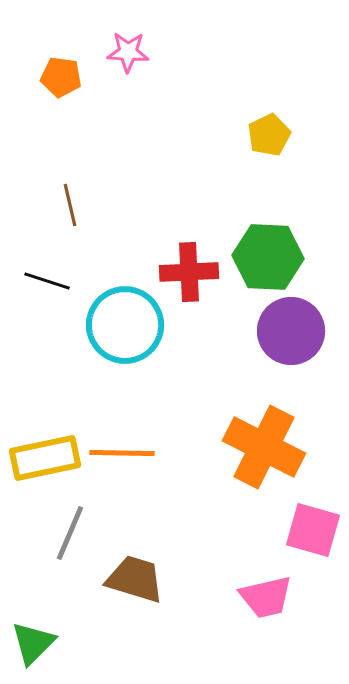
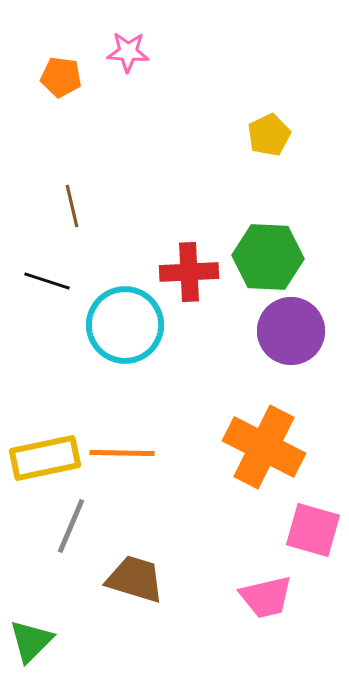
brown line: moved 2 px right, 1 px down
gray line: moved 1 px right, 7 px up
green triangle: moved 2 px left, 2 px up
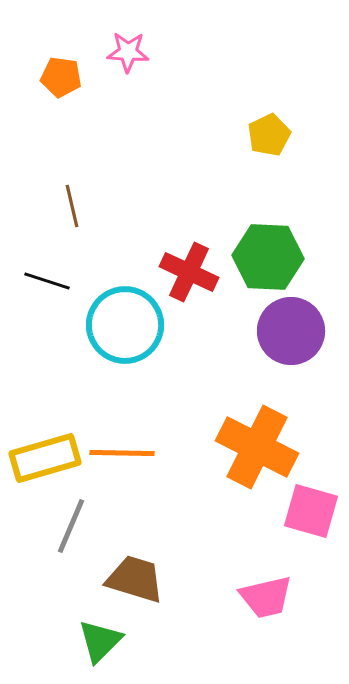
red cross: rotated 28 degrees clockwise
orange cross: moved 7 px left
yellow rectangle: rotated 4 degrees counterclockwise
pink square: moved 2 px left, 19 px up
green triangle: moved 69 px right
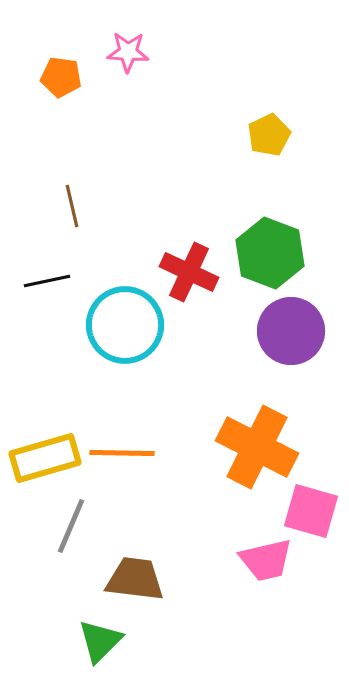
green hexagon: moved 2 px right, 4 px up; rotated 18 degrees clockwise
black line: rotated 30 degrees counterclockwise
brown trapezoid: rotated 10 degrees counterclockwise
pink trapezoid: moved 37 px up
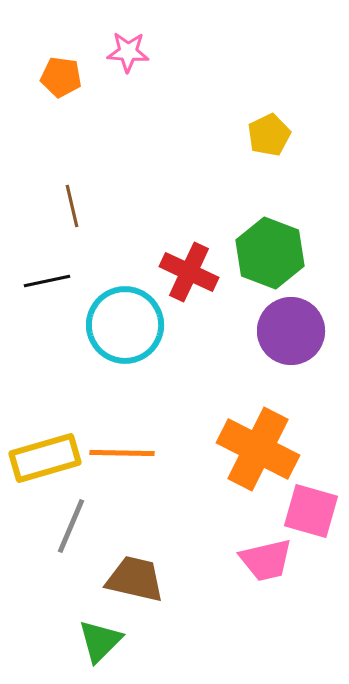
orange cross: moved 1 px right, 2 px down
brown trapezoid: rotated 6 degrees clockwise
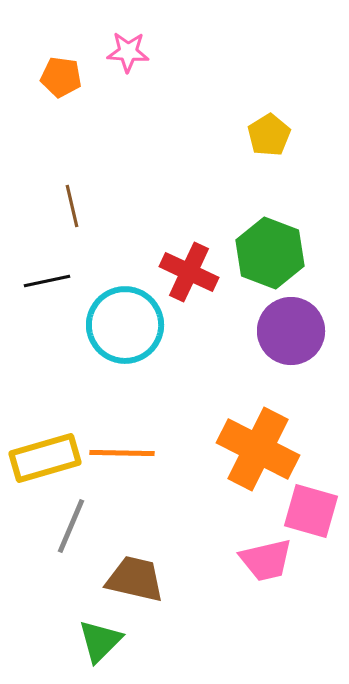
yellow pentagon: rotated 6 degrees counterclockwise
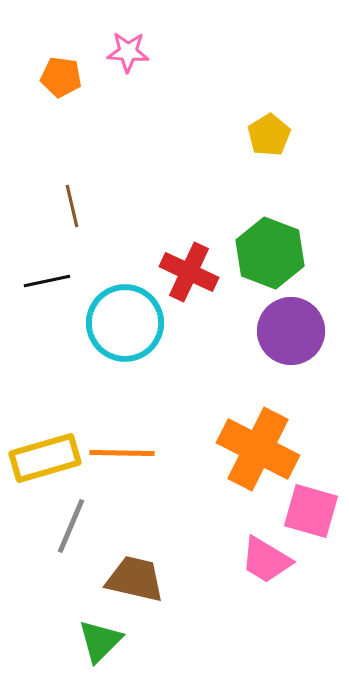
cyan circle: moved 2 px up
pink trapezoid: rotated 44 degrees clockwise
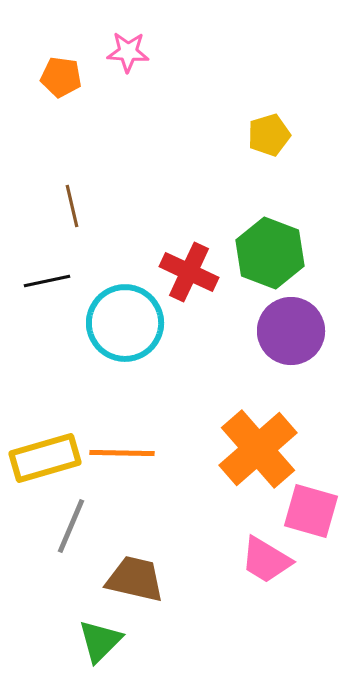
yellow pentagon: rotated 15 degrees clockwise
orange cross: rotated 22 degrees clockwise
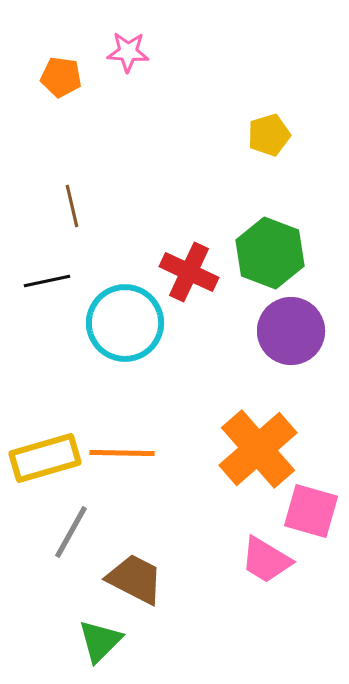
gray line: moved 6 px down; rotated 6 degrees clockwise
brown trapezoid: rotated 14 degrees clockwise
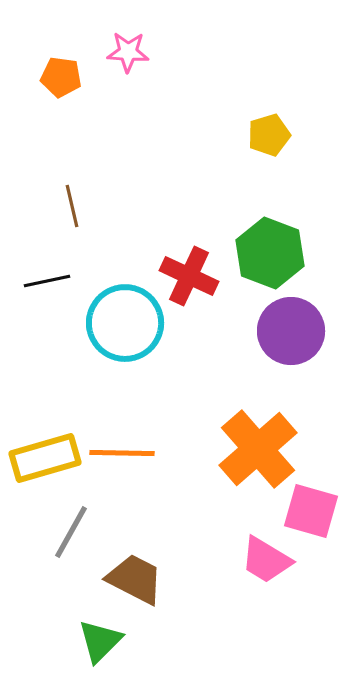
red cross: moved 4 px down
